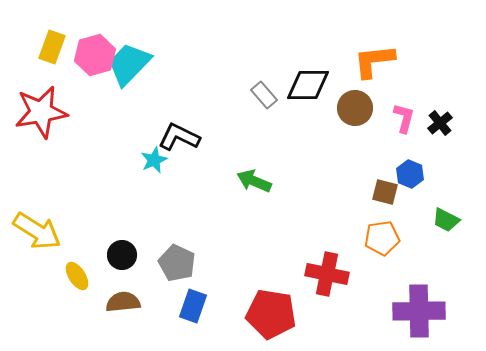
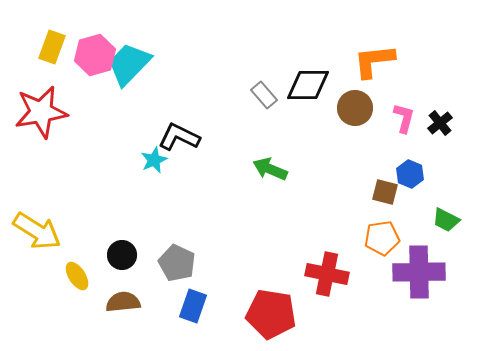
green arrow: moved 16 px right, 12 px up
purple cross: moved 39 px up
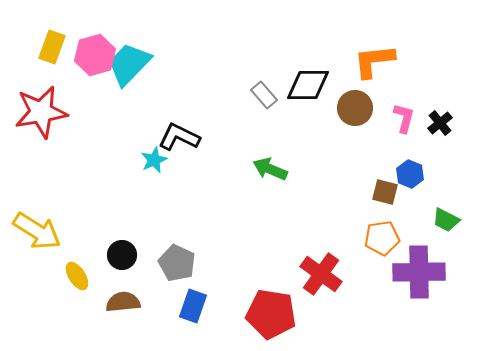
red cross: moved 6 px left; rotated 24 degrees clockwise
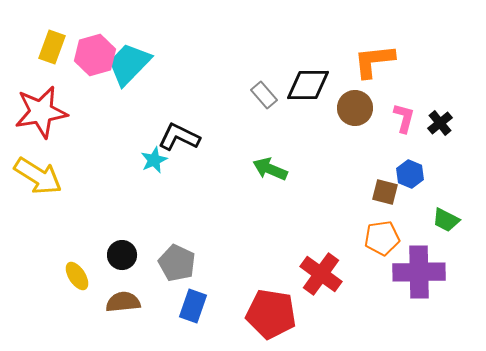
yellow arrow: moved 1 px right, 55 px up
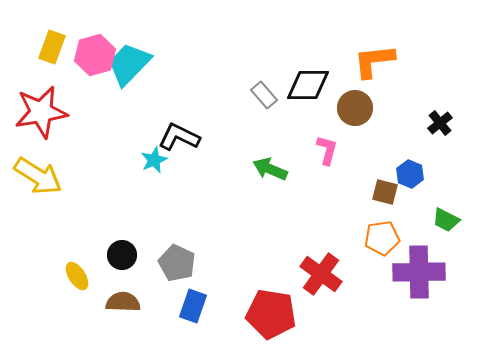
pink L-shape: moved 77 px left, 32 px down
brown semicircle: rotated 8 degrees clockwise
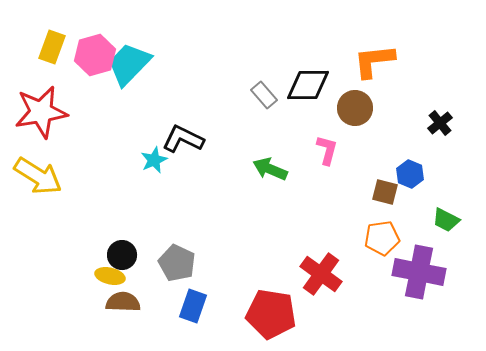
black L-shape: moved 4 px right, 2 px down
purple cross: rotated 12 degrees clockwise
yellow ellipse: moved 33 px right; rotated 44 degrees counterclockwise
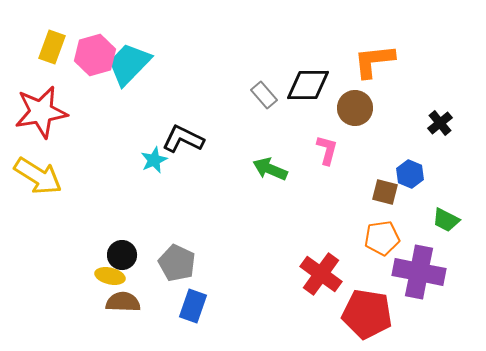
red pentagon: moved 96 px right
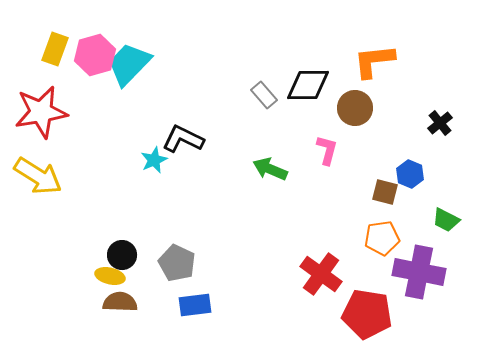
yellow rectangle: moved 3 px right, 2 px down
brown semicircle: moved 3 px left
blue rectangle: moved 2 px right, 1 px up; rotated 64 degrees clockwise
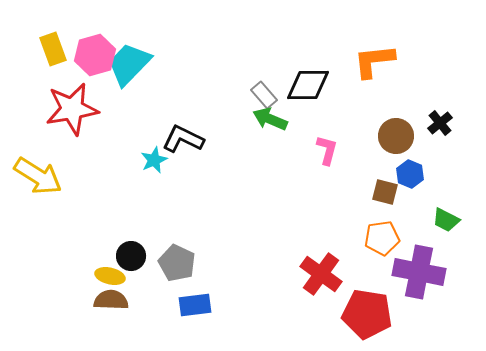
yellow rectangle: moved 2 px left; rotated 40 degrees counterclockwise
brown circle: moved 41 px right, 28 px down
red star: moved 31 px right, 3 px up
green arrow: moved 50 px up
black circle: moved 9 px right, 1 px down
brown semicircle: moved 9 px left, 2 px up
